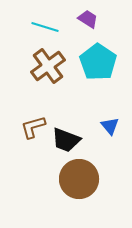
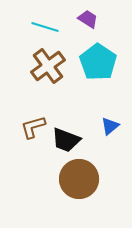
blue triangle: rotated 30 degrees clockwise
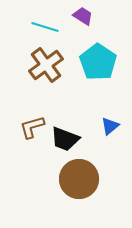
purple trapezoid: moved 5 px left, 3 px up
brown cross: moved 2 px left, 1 px up
brown L-shape: moved 1 px left
black trapezoid: moved 1 px left, 1 px up
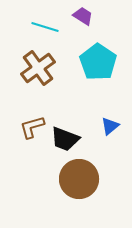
brown cross: moved 8 px left, 3 px down
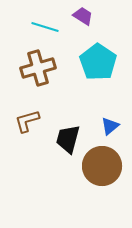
brown cross: rotated 20 degrees clockwise
brown L-shape: moved 5 px left, 6 px up
black trapezoid: moved 3 px right; rotated 84 degrees clockwise
brown circle: moved 23 px right, 13 px up
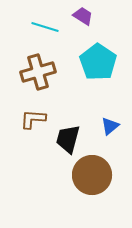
brown cross: moved 4 px down
brown L-shape: moved 6 px right, 2 px up; rotated 20 degrees clockwise
brown circle: moved 10 px left, 9 px down
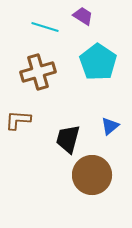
brown L-shape: moved 15 px left, 1 px down
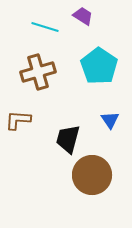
cyan pentagon: moved 1 px right, 4 px down
blue triangle: moved 6 px up; rotated 24 degrees counterclockwise
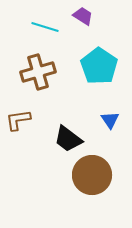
brown L-shape: rotated 12 degrees counterclockwise
black trapezoid: rotated 68 degrees counterclockwise
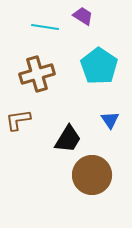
cyan line: rotated 8 degrees counterclockwise
brown cross: moved 1 px left, 2 px down
black trapezoid: rotated 96 degrees counterclockwise
